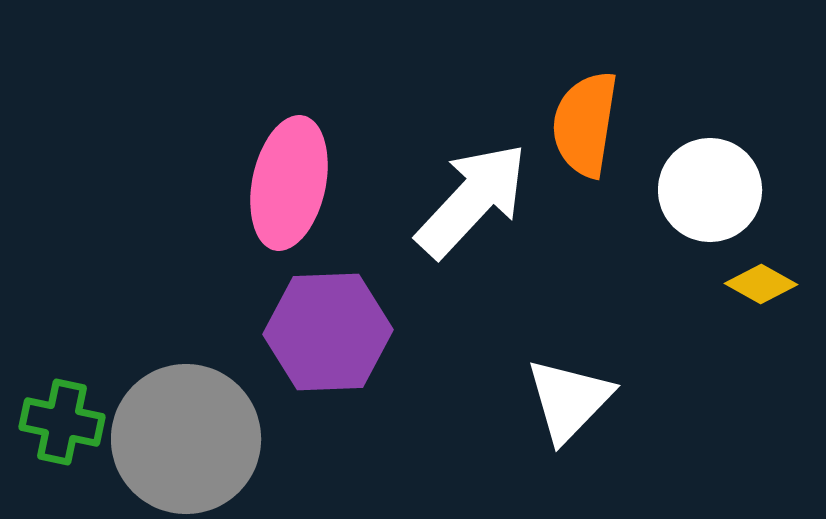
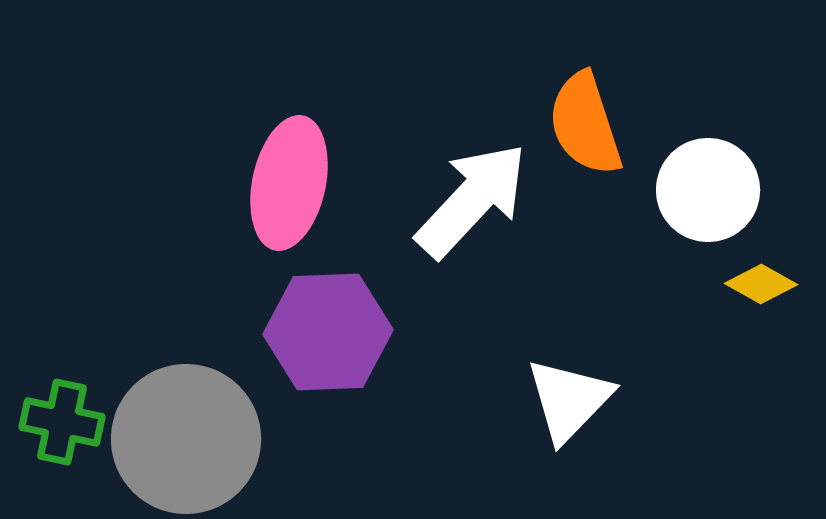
orange semicircle: rotated 27 degrees counterclockwise
white circle: moved 2 px left
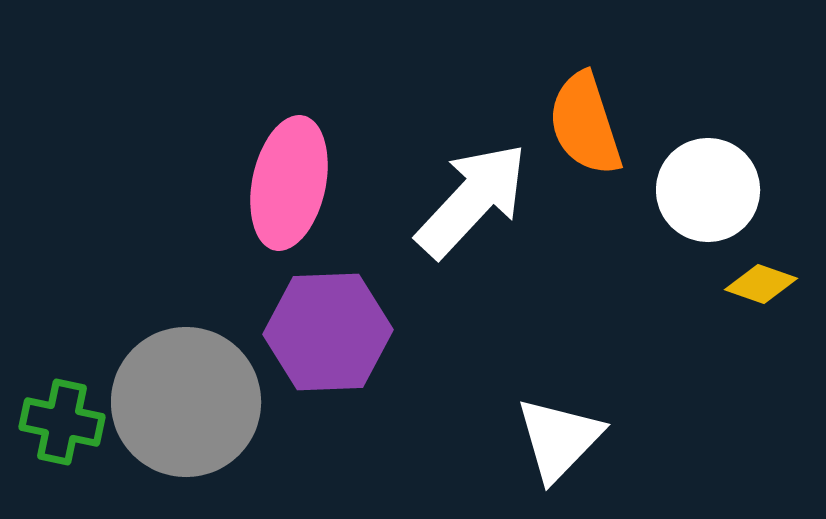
yellow diamond: rotated 10 degrees counterclockwise
white triangle: moved 10 px left, 39 px down
gray circle: moved 37 px up
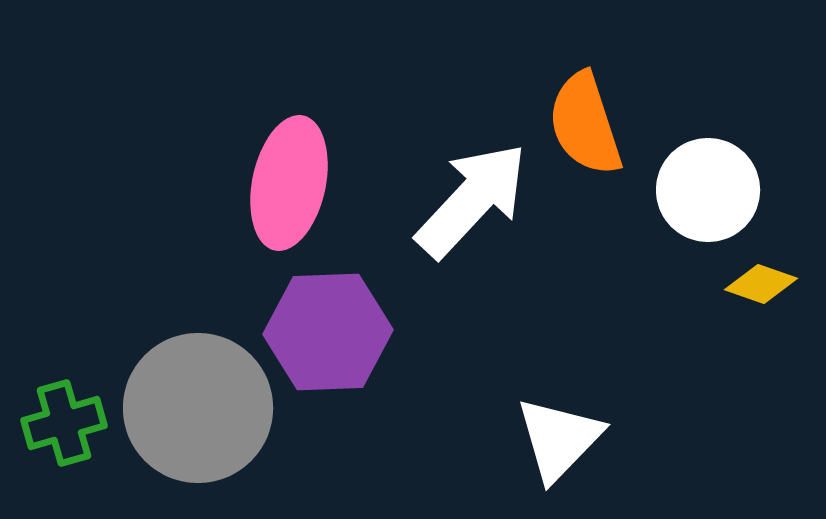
gray circle: moved 12 px right, 6 px down
green cross: moved 2 px right, 1 px down; rotated 28 degrees counterclockwise
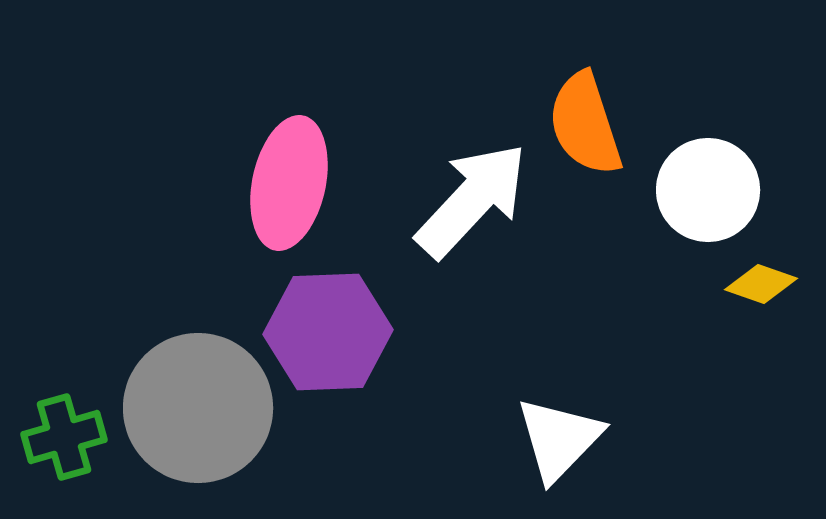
green cross: moved 14 px down
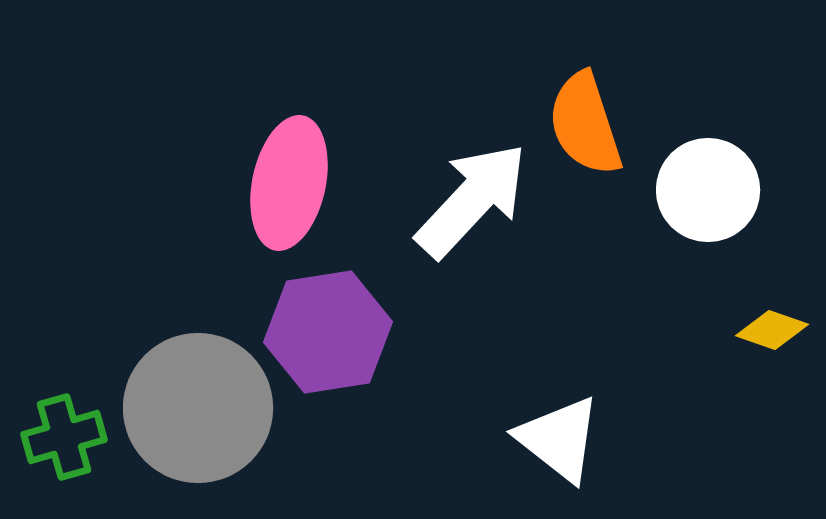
yellow diamond: moved 11 px right, 46 px down
purple hexagon: rotated 7 degrees counterclockwise
white triangle: rotated 36 degrees counterclockwise
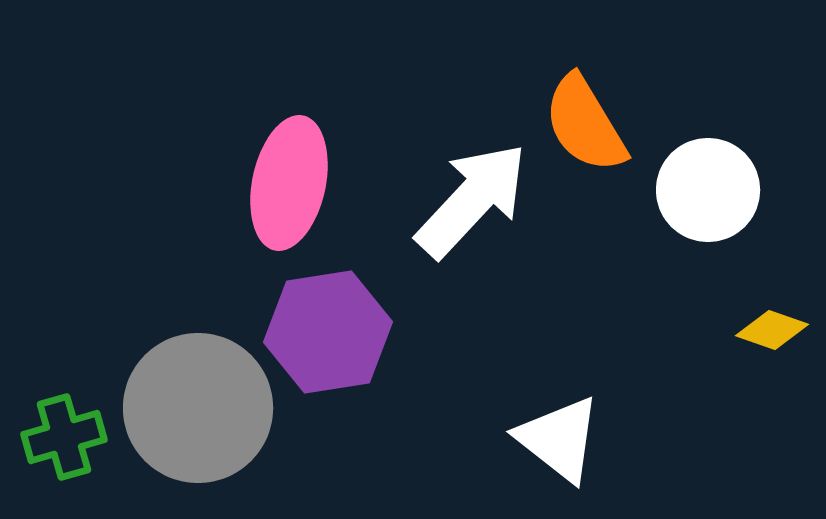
orange semicircle: rotated 13 degrees counterclockwise
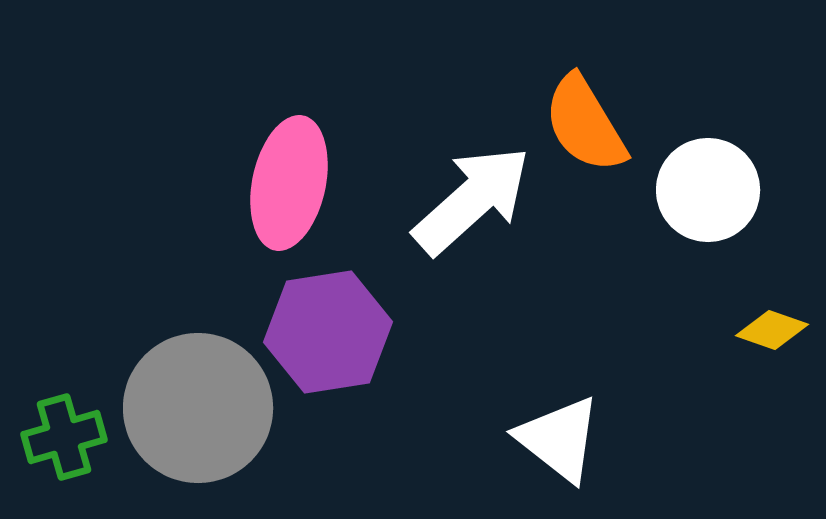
white arrow: rotated 5 degrees clockwise
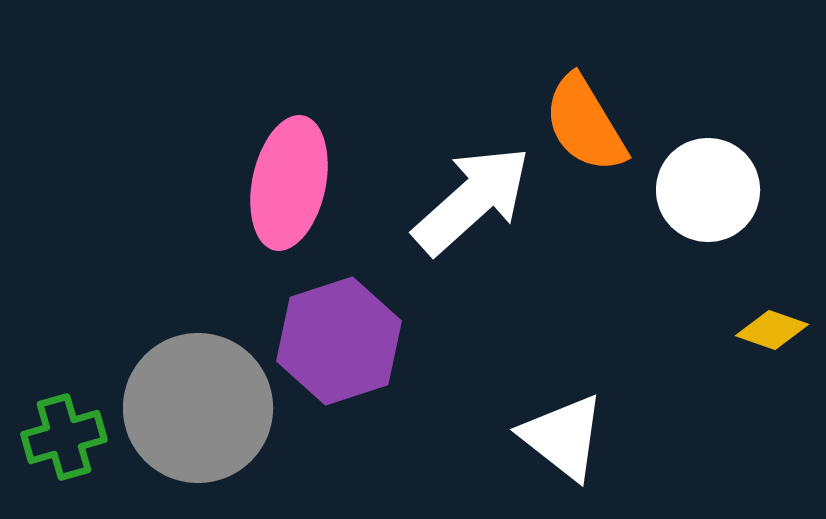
purple hexagon: moved 11 px right, 9 px down; rotated 9 degrees counterclockwise
white triangle: moved 4 px right, 2 px up
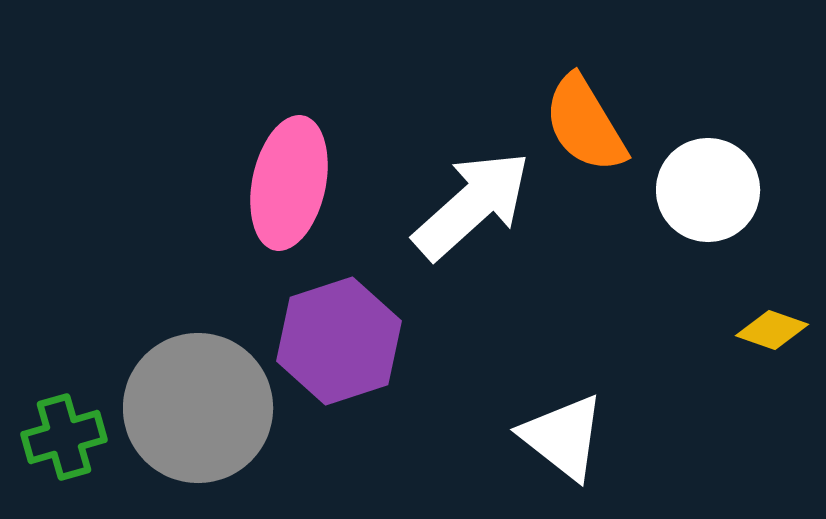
white arrow: moved 5 px down
